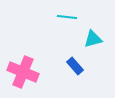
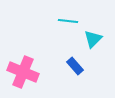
cyan line: moved 1 px right, 4 px down
cyan triangle: rotated 30 degrees counterclockwise
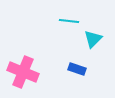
cyan line: moved 1 px right
blue rectangle: moved 2 px right, 3 px down; rotated 30 degrees counterclockwise
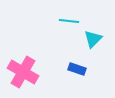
pink cross: rotated 8 degrees clockwise
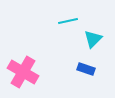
cyan line: moved 1 px left; rotated 18 degrees counterclockwise
blue rectangle: moved 9 px right
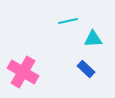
cyan triangle: rotated 42 degrees clockwise
blue rectangle: rotated 24 degrees clockwise
